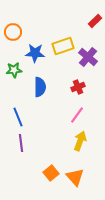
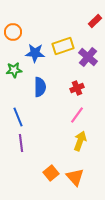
red cross: moved 1 px left, 1 px down
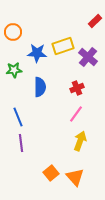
blue star: moved 2 px right
pink line: moved 1 px left, 1 px up
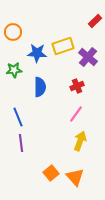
red cross: moved 2 px up
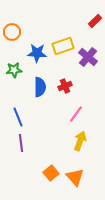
orange circle: moved 1 px left
red cross: moved 12 px left
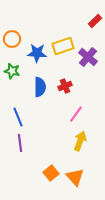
orange circle: moved 7 px down
green star: moved 2 px left, 1 px down; rotated 21 degrees clockwise
purple line: moved 1 px left
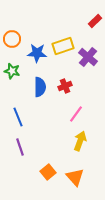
purple line: moved 4 px down; rotated 12 degrees counterclockwise
orange square: moved 3 px left, 1 px up
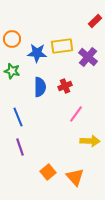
yellow rectangle: moved 1 px left; rotated 10 degrees clockwise
yellow arrow: moved 10 px right; rotated 72 degrees clockwise
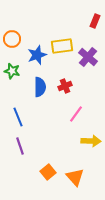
red rectangle: rotated 24 degrees counterclockwise
blue star: moved 2 px down; rotated 24 degrees counterclockwise
yellow arrow: moved 1 px right
purple line: moved 1 px up
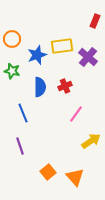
blue line: moved 5 px right, 4 px up
yellow arrow: rotated 36 degrees counterclockwise
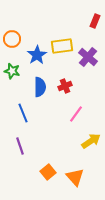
blue star: rotated 12 degrees counterclockwise
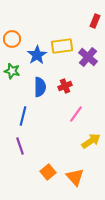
blue line: moved 3 px down; rotated 36 degrees clockwise
